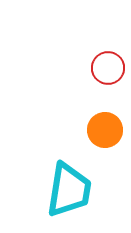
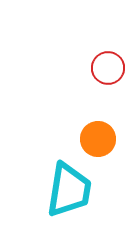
orange circle: moved 7 px left, 9 px down
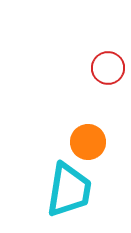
orange circle: moved 10 px left, 3 px down
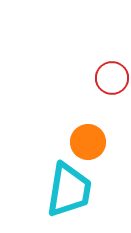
red circle: moved 4 px right, 10 px down
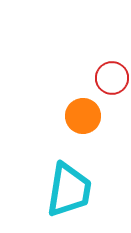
orange circle: moved 5 px left, 26 px up
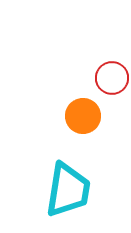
cyan trapezoid: moved 1 px left
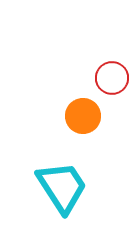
cyan trapezoid: moved 6 px left, 3 px up; rotated 42 degrees counterclockwise
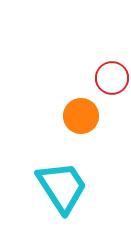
orange circle: moved 2 px left
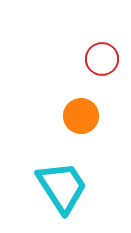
red circle: moved 10 px left, 19 px up
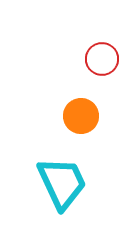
cyan trapezoid: moved 4 px up; rotated 8 degrees clockwise
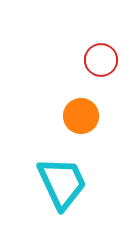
red circle: moved 1 px left, 1 px down
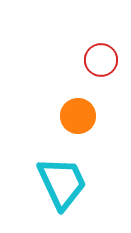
orange circle: moved 3 px left
